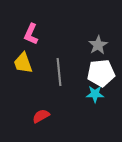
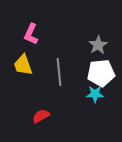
yellow trapezoid: moved 2 px down
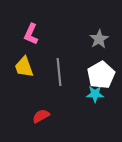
gray star: moved 1 px right, 6 px up
yellow trapezoid: moved 1 px right, 2 px down
white pentagon: moved 2 px down; rotated 24 degrees counterclockwise
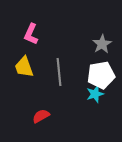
gray star: moved 3 px right, 5 px down
white pentagon: rotated 20 degrees clockwise
cyan star: rotated 18 degrees counterclockwise
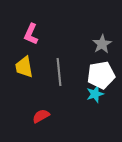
yellow trapezoid: rotated 10 degrees clockwise
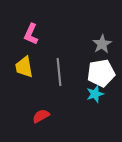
white pentagon: moved 2 px up
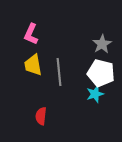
yellow trapezoid: moved 9 px right, 2 px up
white pentagon: rotated 24 degrees clockwise
red semicircle: rotated 54 degrees counterclockwise
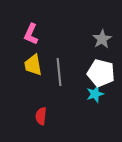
gray star: moved 5 px up
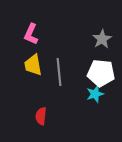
white pentagon: rotated 8 degrees counterclockwise
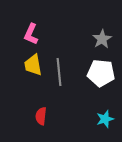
cyan star: moved 10 px right, 25 px down
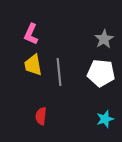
gray star: moved 2 px right
